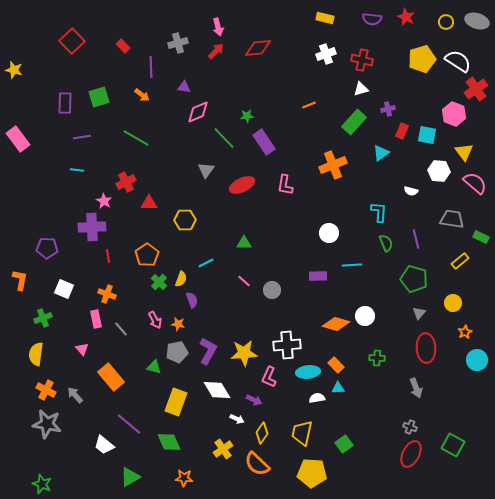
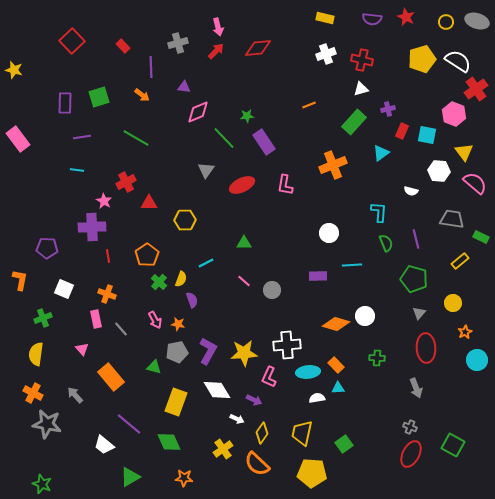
orange cross at (46, 390): moved 13 px left, 3 px down
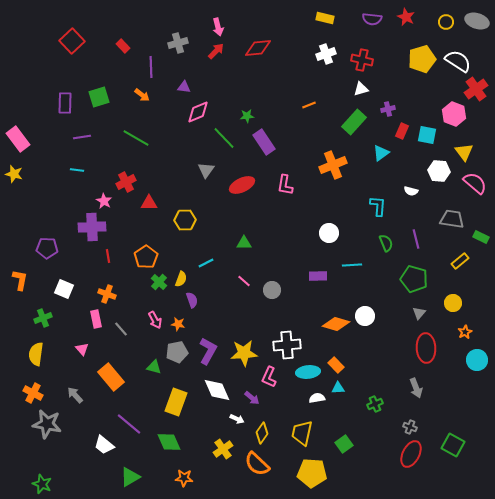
yellow star at (14, 70): moved 104 px down
cyan L-shape at (379, 212): moved 1 px left, 6 px up
orange pentagon at (147, 255): moved 1 px left, 2 px down
green cross at (377, 358): moved 2 px left, 46 px down; rotated 28 degrees counterclockwise
white diamond at (217, 390): rotated 8 degrees clockwise
purple arrow at (254, 400): moved 2 px left, 2 px up; rotated 14 degrees clockwise
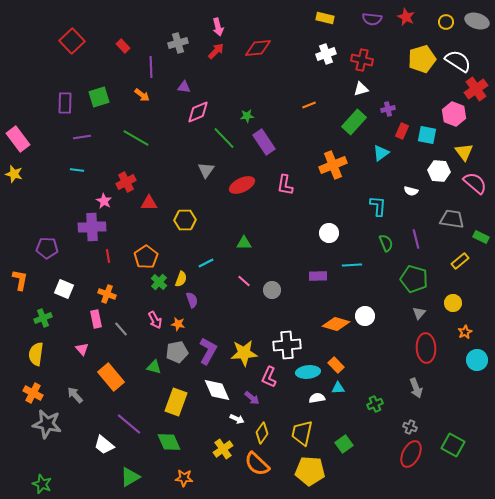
yellow pentagon at (312, 473): moved 2 px left, 2 px up
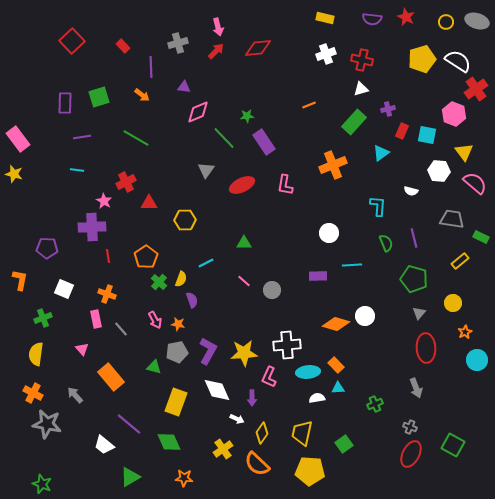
purple line at (416, 239): moved 2 px left, 1 px up
purple arrow at (252, 398): rotated 49 degrees clockwise
